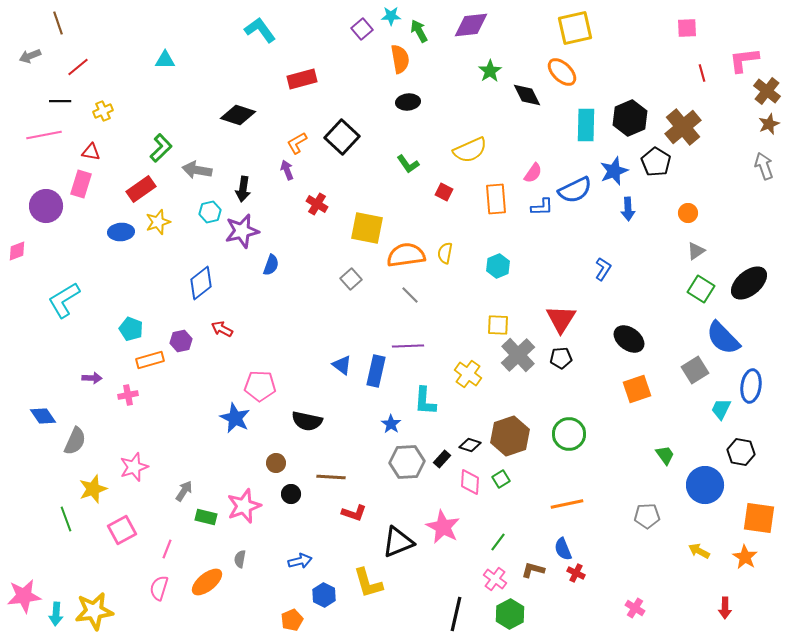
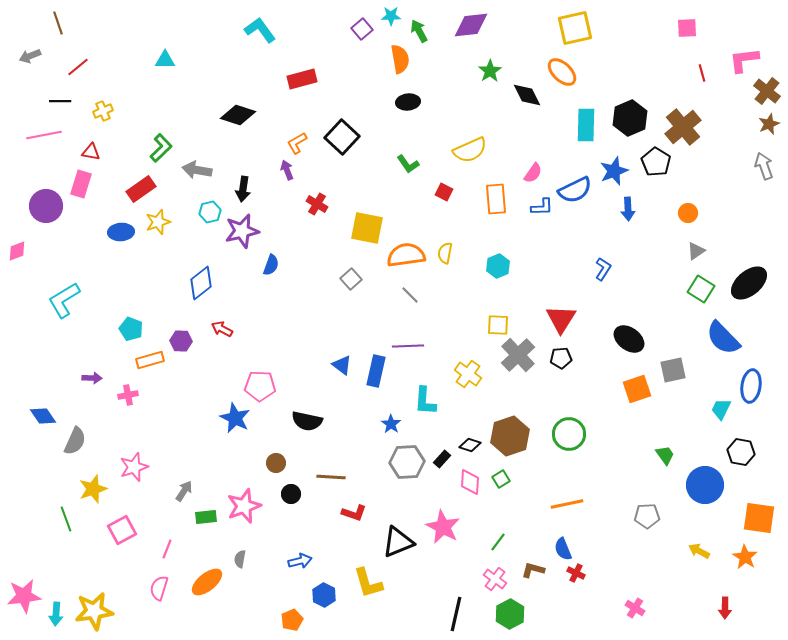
purple hexagon at (181, 341): rotated 15 degrees clockwise
gray square at (695, 370): moved 22 px left; rotated 20 degrees clockwise
green rectangle at (206, 517): rotated 20 degrees counterclockwise
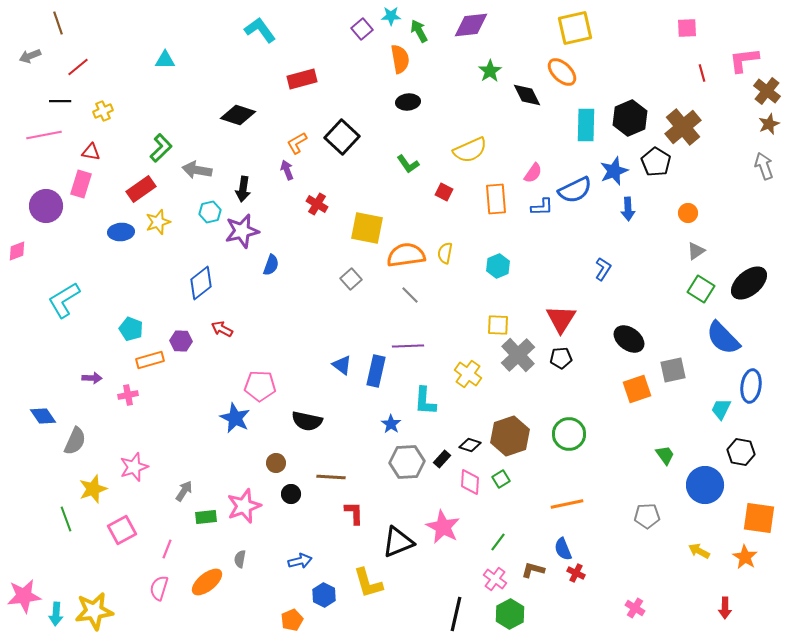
red L-shape at (354, 513): rotated 110 degrees counterclockwise
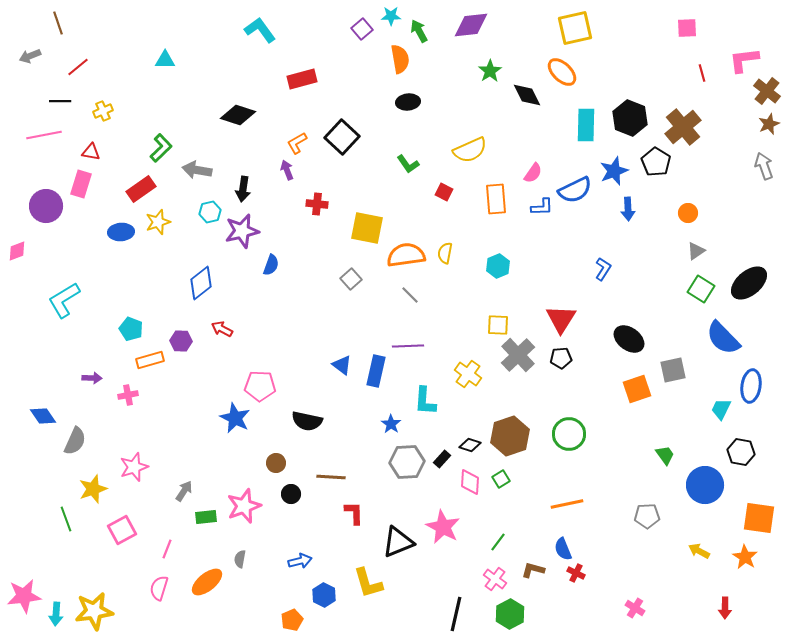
black hexagon at (630, 118): rotated 16 degrees counterclockwise
red cross at (317, 204): rotated 25 degrees counterclockwise
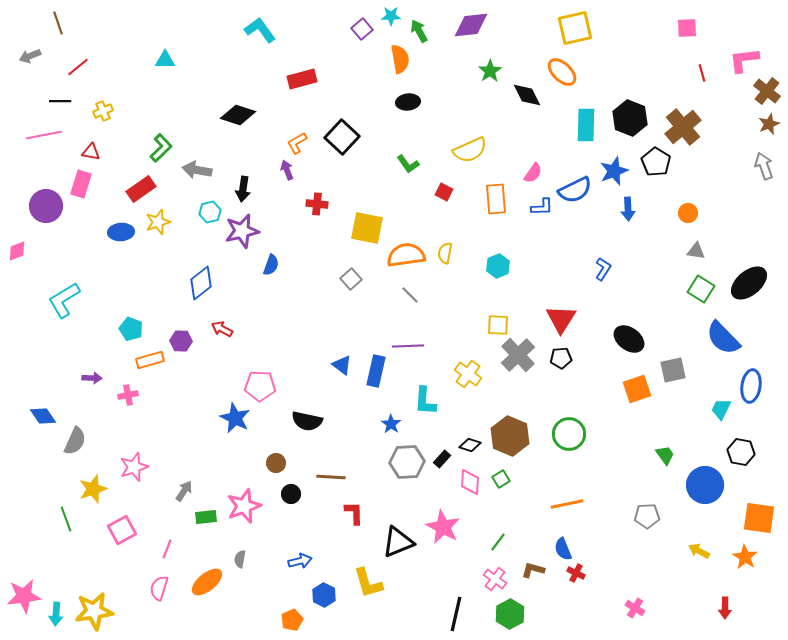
gray triangle at (696, 251): rotated 42 degrees clockwise
brown hexagon at (510, 436): rotated 18 degrees counterclockwise
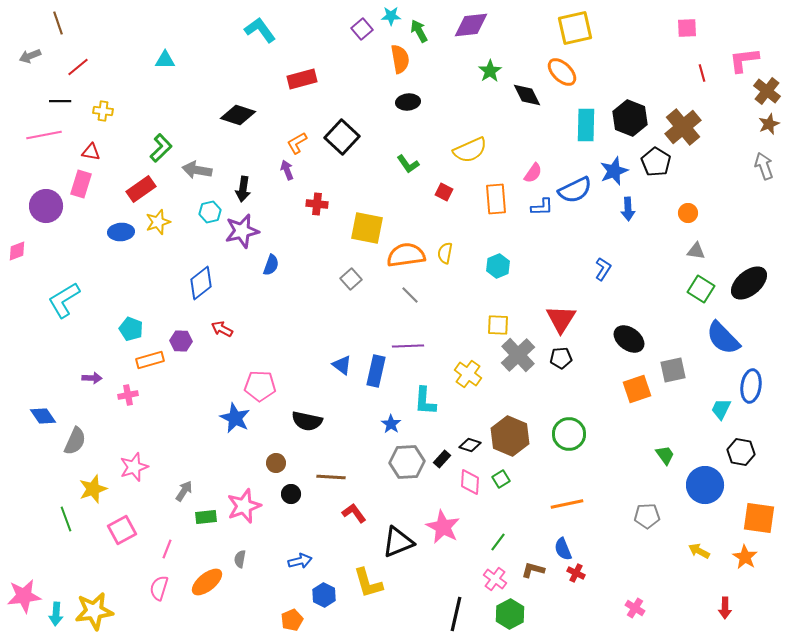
yellow cross at (103, 111): rotated 30 degrees clockwise
red L-shape at (354, 513): rotated 35 degrees counterclockwise
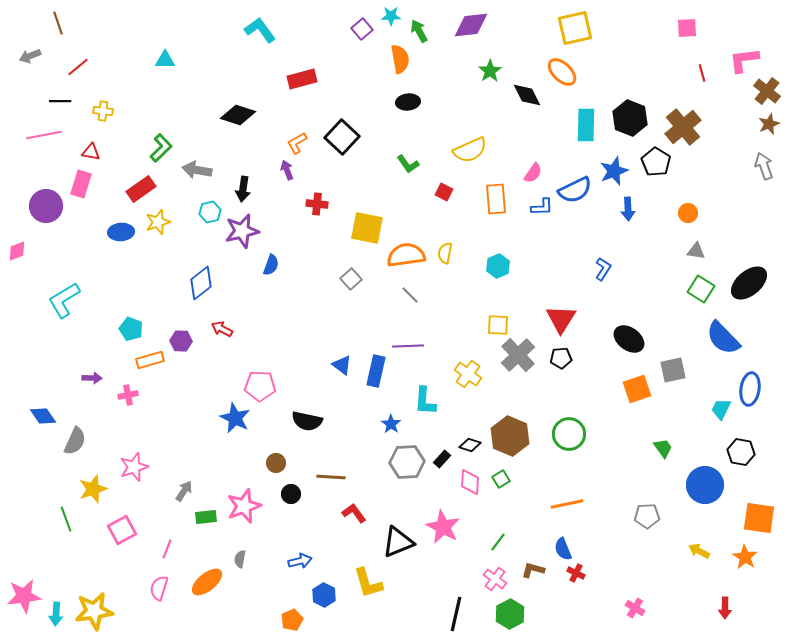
blue ellipse at (751, 386): moved 1 px left, 3 px down
green trapezoid at (665, 455): moved 2 px left, 7 px up
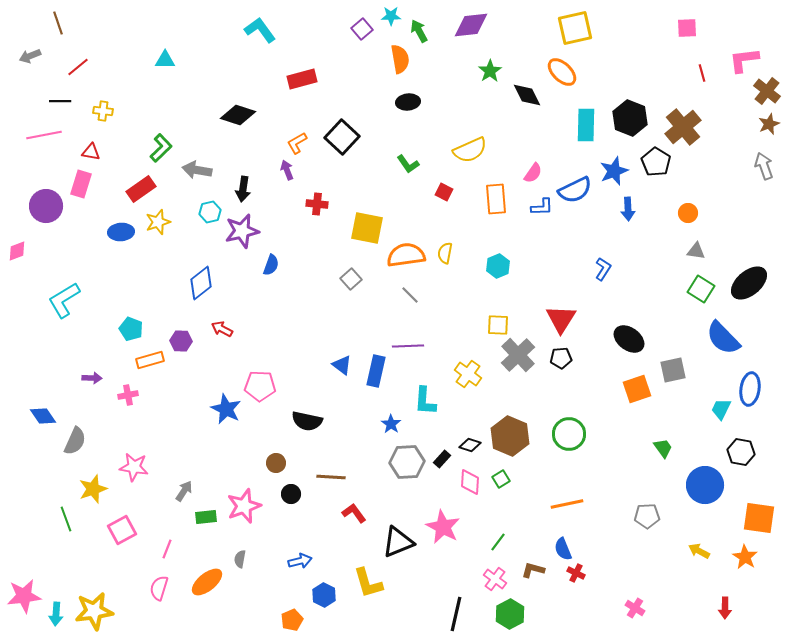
blue star at (235, 418): moved 9 px left, 9 px up
pink star at (134, 467): rotated 28 degrees clockwise
